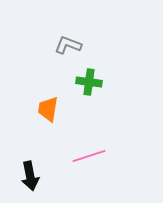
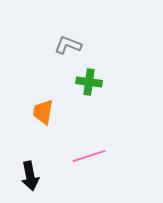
orange trapezoid: moved 5 px left, 3 px down
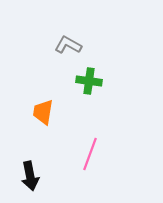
gray L-shape: rotated 8 degrees clockwise
green cross: moved 1 px up
pink line: moved 1 px right, 2 px up; rotated 52 degrees counterclockwise
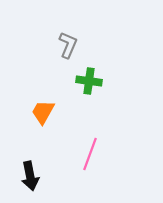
gray L-shape: rotated 84 degrees clockwise
orange trapezoid: rotated 20 degrees clockwise
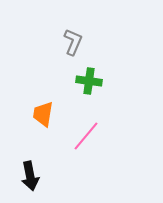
gray L-shape: moved 5 px right, 3 px up
orange trapezoid: moved 2 px down; rotated 20 degrees counterclockwise
pink line: moved 4 px left, 18 px up; rotated 20 degrees clockwise
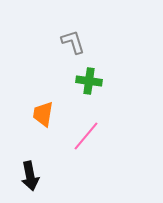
gray L-shape: rotated 40 degrees counterclockwise
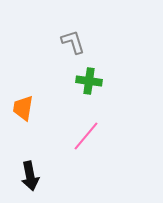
orange trapezoid: moved 20 px left, 6 px up
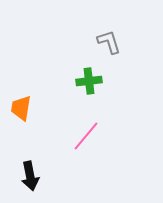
gray L-shape: moved 36 px right
green cross: rotated 15 degrees counterclockwise
orange trapezoid: moved 2 px left
